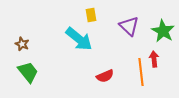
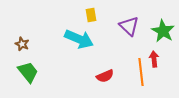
cyan arrow: rotated 16 degrees counterclockwise
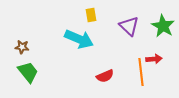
green star: moved 5 px up
brown star: moved 3 px down; rotated 16 degrees counterclockwise
red arrow: rotated 91 degrees clockwise
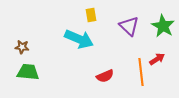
red arrow: moved 3 px right; rotated 28 degrees counterclockwise
green trapezoid: rotated 45 degrees counterclockwise
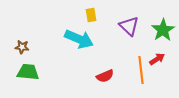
green star: moved 4 px down; rotated 10 degrees clockwise
orange line: moved 2 px up
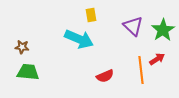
purple triangle: moved 4 px right
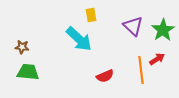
cyan arrow: rotated 20 degrees clockwise
